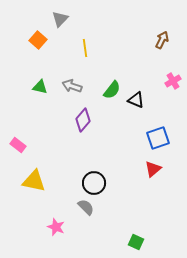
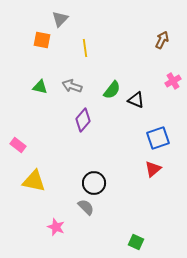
orange square: moved 4 px right; rotated 30 degrees counterclockwise
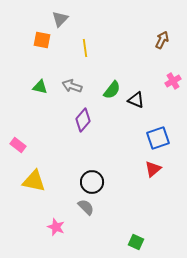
black circle: moved 2 px left, 1 px up
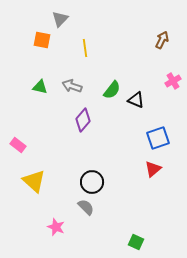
yellow triangle: rotated 30 degrees clockwise
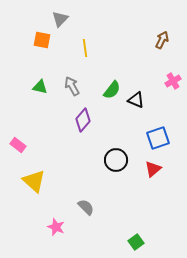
gray arrow: rotated 42 degrees clockwise
black circle: moved 24 px right, 22 px up
green square: rotated 28 degrees clockwise
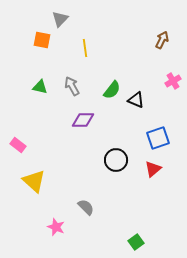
purple diamond: rotated 50 degrees clockwise
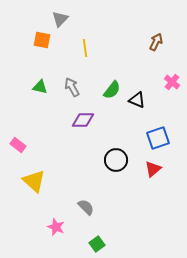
brown arrow: moved 6 px left, 2 px down
pink cross: moved 1 px left, 1 px down; rotated 21 degrees counterclockwise
gray arrow: moved 1 px down
black triangle: moved 1 px right
green square: moved 39 px left, 2 px down
